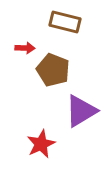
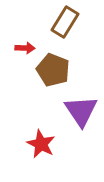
brown rectangle: rotated 72 degrees counterclockwise
purple triangle: rotated 33 degrees counterclockwise
red star: rotated 20 degrees counterclockwise
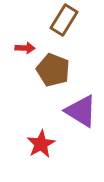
brown rectangle: moved 1 px left, 2 px up
purple triangle: rotated 24 degrees counterclockwise
red star: rotated 16 degrees clockwise
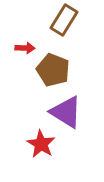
purple triangle: moved 15 px left, 1 px down
red star: rotated 12 degrees counterclockwise
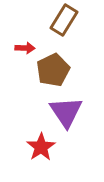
brown pentagon: rotated 24 degrees clockwise
purple triangle: rotated 24 degrees clockwise
red star: moved 3 px down; rotated 8 degrees clockwise
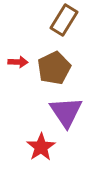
red arrow: moved 7 px left, 14 px down
brown pentagon: moved 1 px right, 2 px up
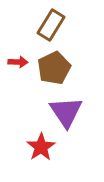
brown rectangle: moved 13 px left, 5 px down
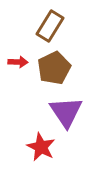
brown rectangle: moved 1 px left, 1 px down
red star: rotated 12 degrees counterclockwise
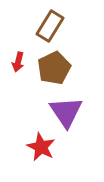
red arrow: rotated 102 degrees clockwise
